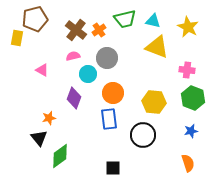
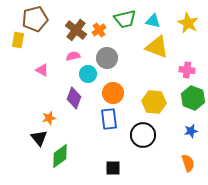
yellow star: moved 4 px up
yellow rectangle: moved 1 px right, 2 px down
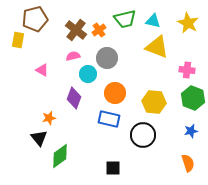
orange circle: moved 2 px right
blue rectangle: rotated 70 degrees counterclockwise
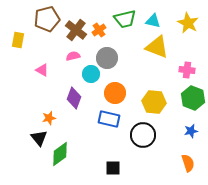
brown pentagon: moved 12 px right
cyan circle: moved 3 px right
green diamond: moved 2 px up
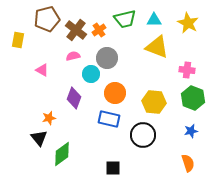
cyan triangle: moved 1 px right, 1 px up; rotated 14 degrees counterclockwise
green diamond: moved 2 px right
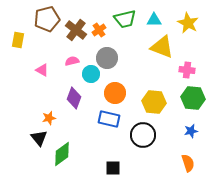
yellow triangle: moved 5 px right
pink semicircle: moved 1 px left, 5 px down
green hexagon: rotated 15 degrees counterclockwise
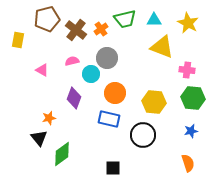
orange cross: moved 2 px right, 1 px up
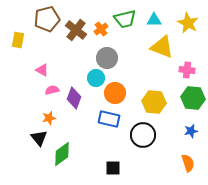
pink semicircle: moved 20 px left, 29 px down
cyan circle: moved 5 px right, 4 px down
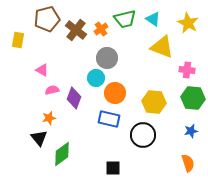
cyan triangle: moved 1 px left, 1 px up; rotated 35 degrees clockwise
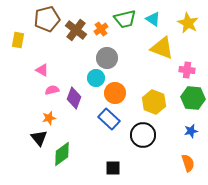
yellow triangle: moved 1 px down
yellow hexagon: rotated 15 degrees clockwise
blue rectangle: rotated 30 degrees clockwise
